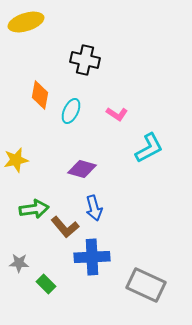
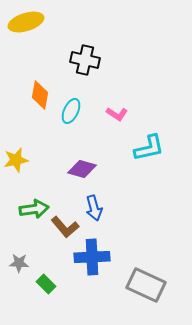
cyan L-shape: rotated 16 degrees clockwise
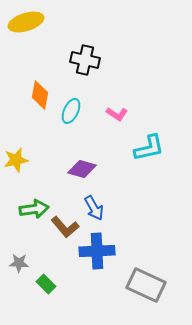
blue arrow: rotated 15 degrees counterclockwise
blue cross: moved 5 px right, 6 px up
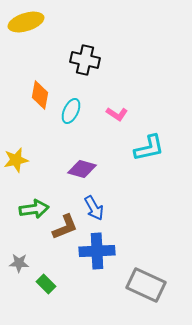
brown L-shape: rotated 72 degrees counterclockwise
